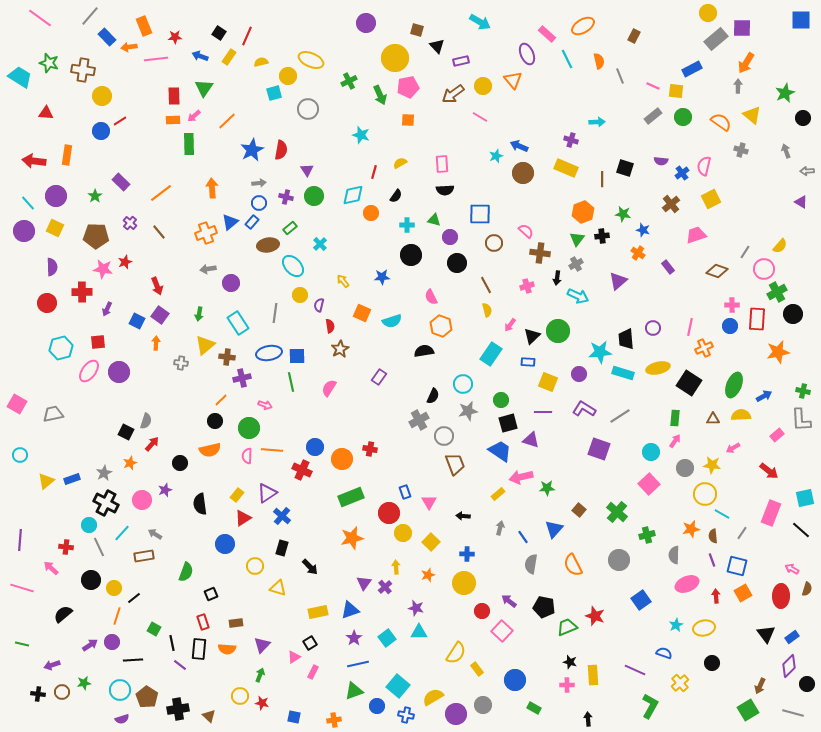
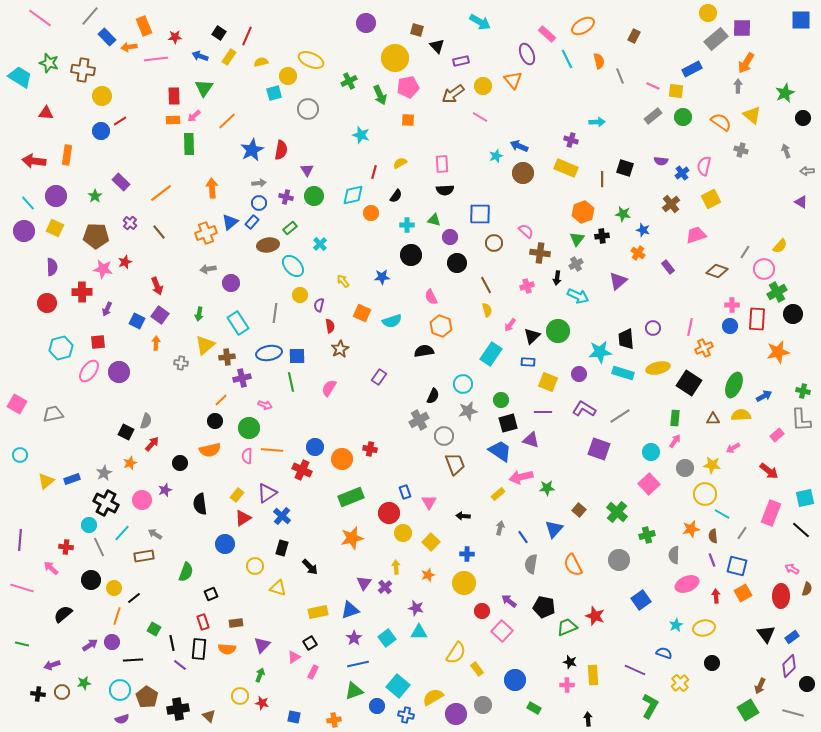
brown cross at (227, 357): rotated 14 degrees counterclockwise
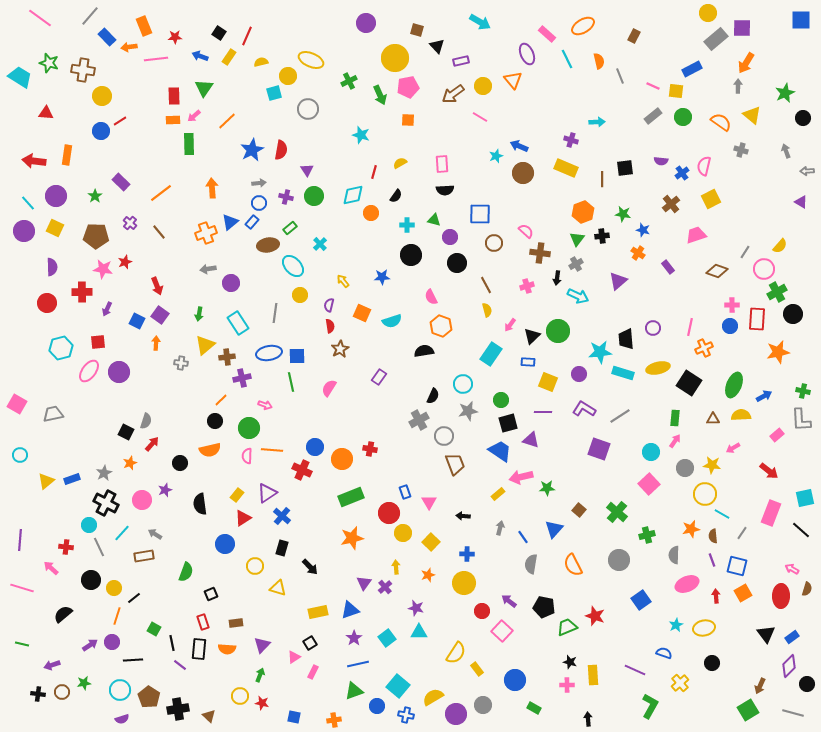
black square at (625, 168): rotated 24 degrees counterclockwise
purple semicircle at (319, 305): moved 10 px right
brown pentagon at (147, 697): moved 2 px right
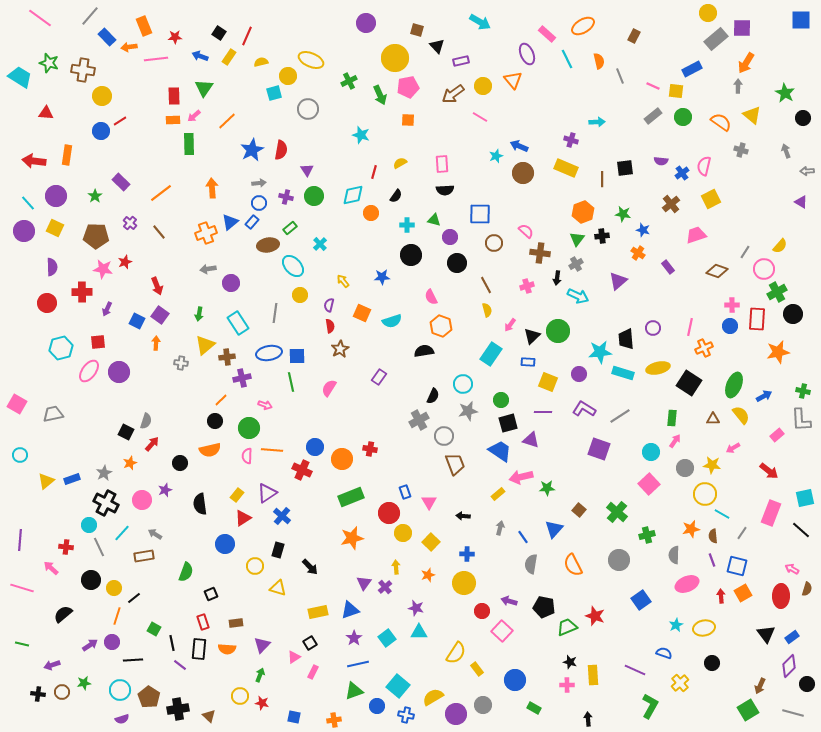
green star at (785, 93): rotated 18 degrees counterclockwise
yellow semicircle at (741, 415): rotated 54 degrees clockwise
green rectangle at (675, 418): moved 3 px left
black rectangle at (282, 548): moved 4 px left, 2 px down
red arrow at (716, 596): moved 5 px right
purple arrow at (509, 601): rotated 21 degrees counterclockwise
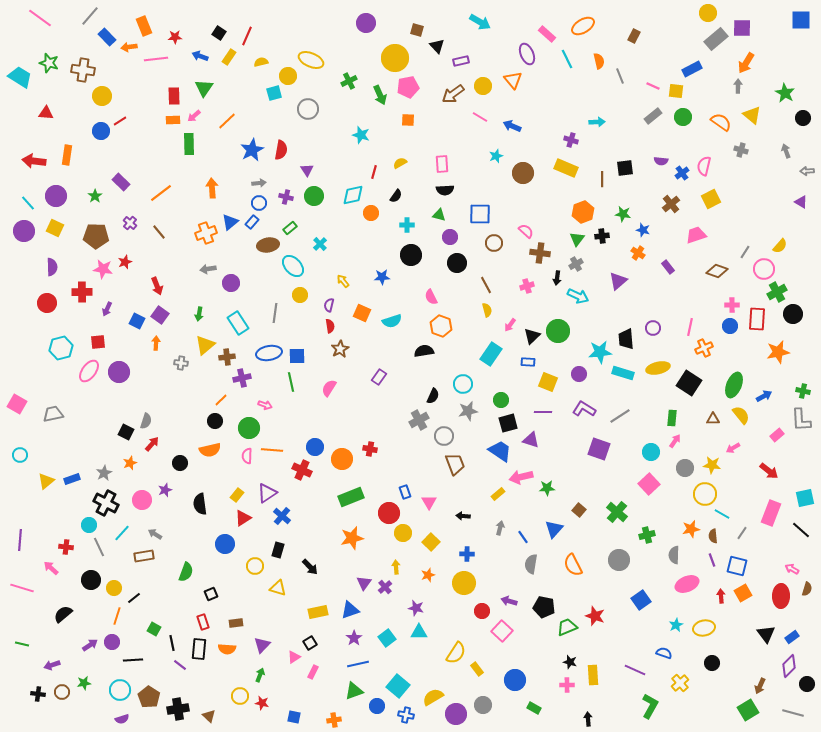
blue arrow at (519, 146): moved 7 px left, 20 px up
green triangle at (434, 220): moved 5 px right, 5 px up
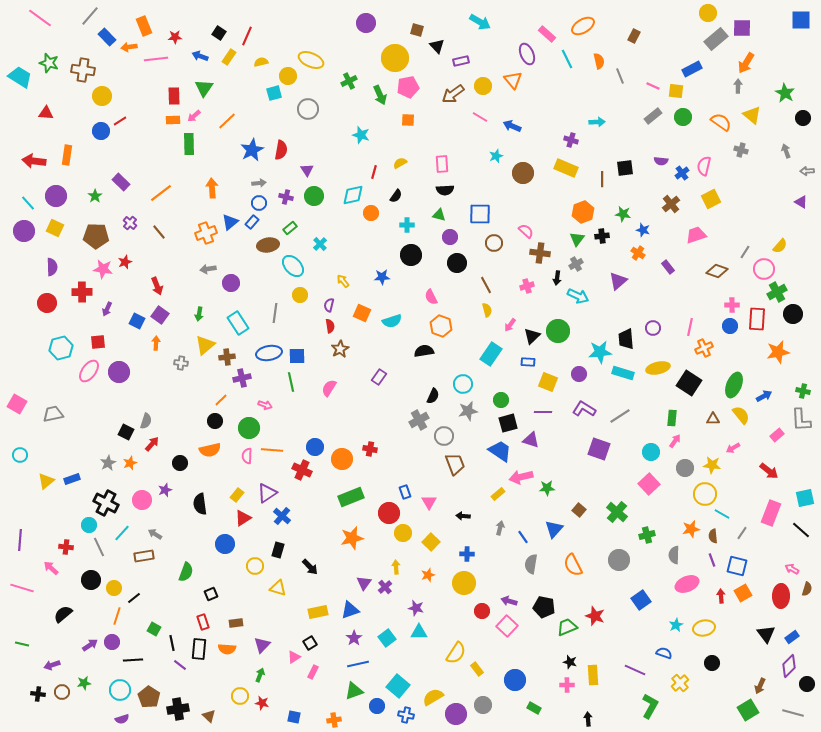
gray star at (104, 473): moved 4 px right, 10 px up
pink square at (502, 631): moved 5 px right, 5 px up
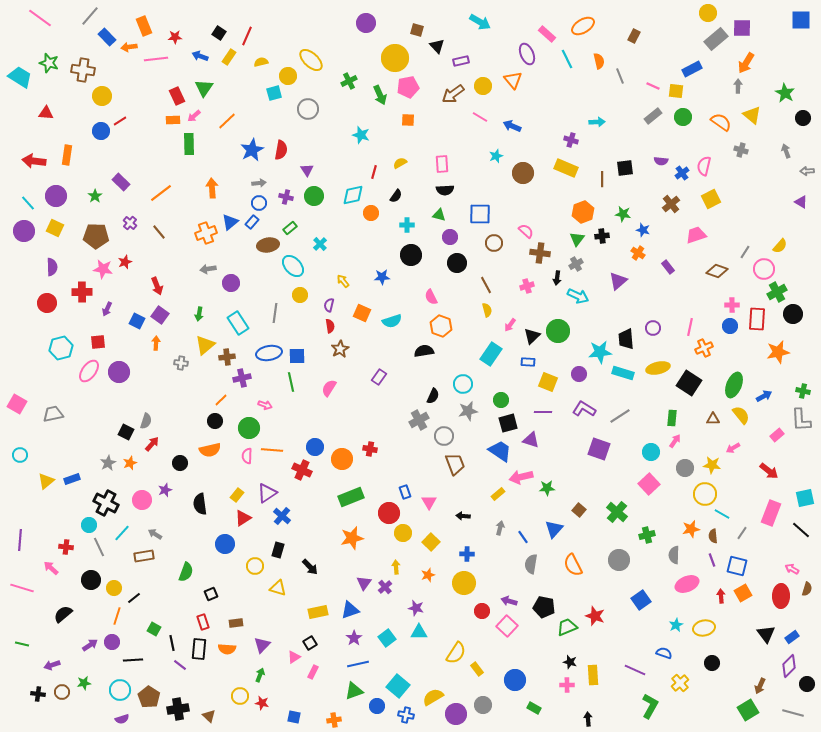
yellow ellipse at (311, 60): rotated 20 degrees clockwise
red rectangle at (174, 96): moved 3 px right; rotated 24 degrees counterclockwise
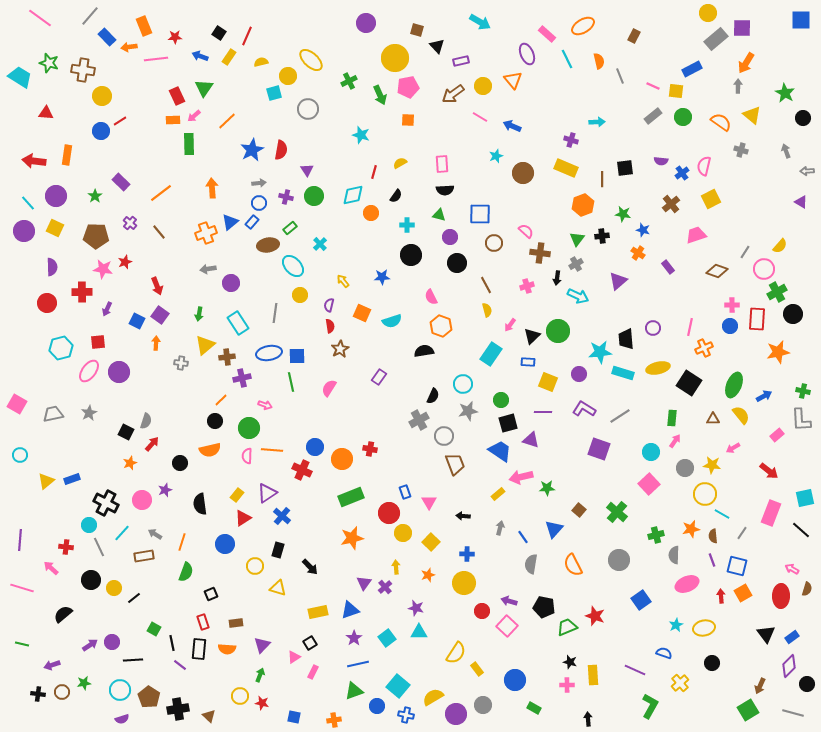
orange hexagon at (583, 212): moved 7 px up
gray star at (108, 463): moved 19 px left, 50 px up
green cross at (647, 535): moved 9 px right
orange line at (117, 616): moved 65 px right, 74 px up
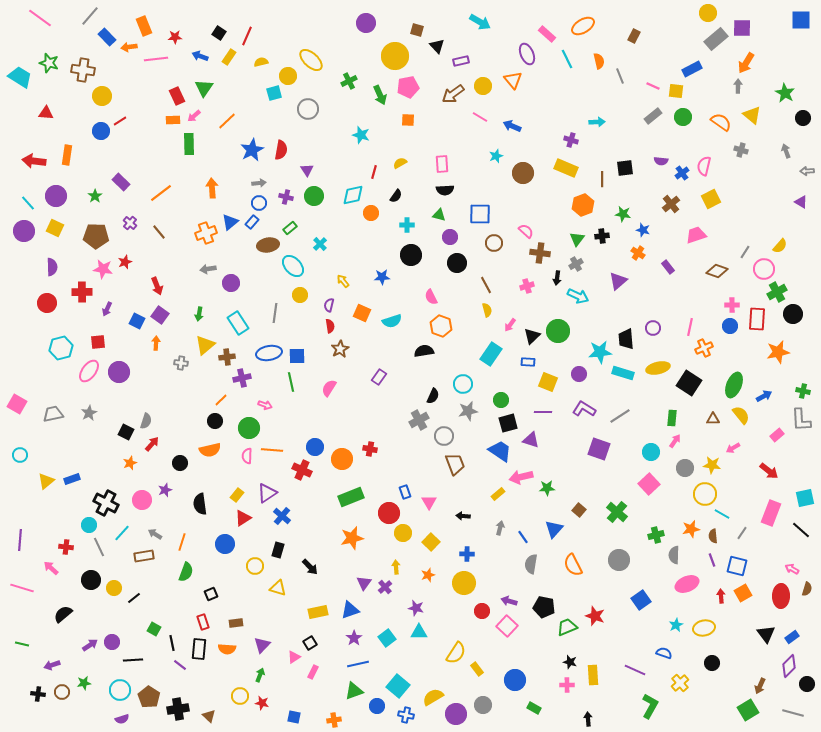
yellow circle at (395, 58): moved 2 px up
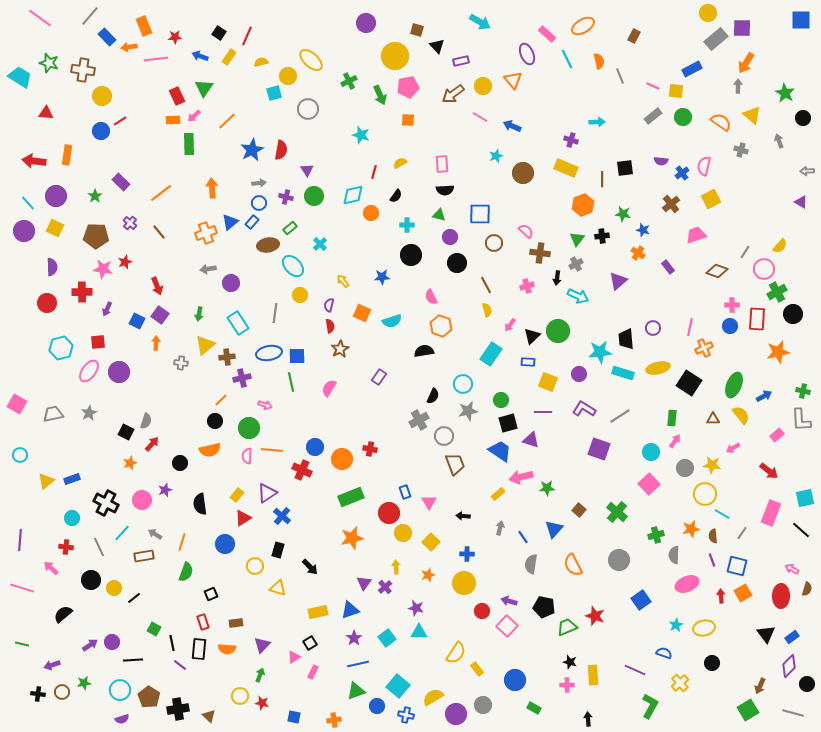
gray arrow at (786, 151): moved 7 px left, 10 px up
cyan circle at (89, 525): moved 17 px left, 7 px up
green triangle at (354, 691): moved 2 px right
